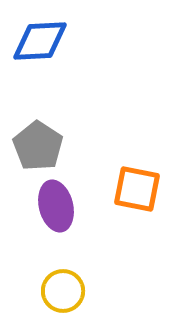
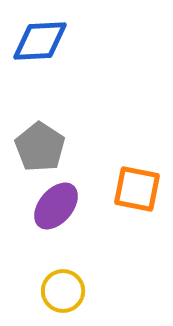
gray pentagon: moved 2 px right, 1 px down
purple ellipse: rotated 54 degrees clockwise
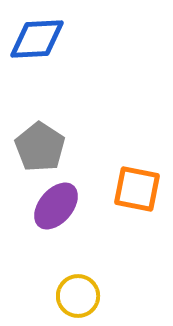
blue diamond: moved 3 px left, 2 px up
yellow circle: moved 15 px right, 5 px down
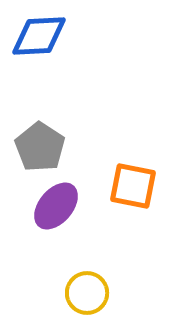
blue diamond: moved 2 px right, 3 px up
orange square: moved 4 px left, 3 px up
yellow circle: moved 9 px right, 3 px up
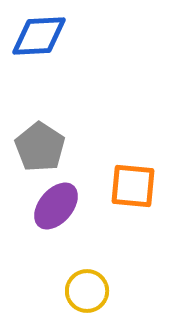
orange square: rotated 6 degrees counterclockwise
yellow circle: moved 2 px up
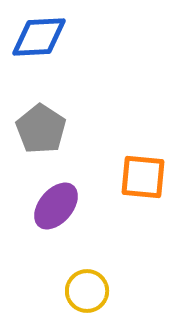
blue diamond: moved 1 px down
gray pentagon: moved 1 px right, 18 px up
orange square: moved 10 px right, 9 px up
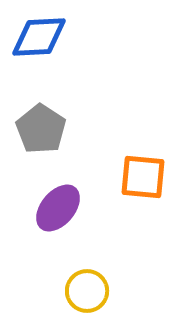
purple ellipse: moved 2 px right, 2 px down
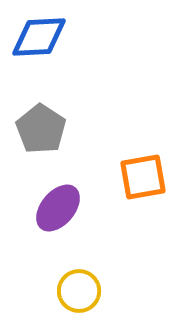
orange square: rotated 15 degrees counterclockwise
yellow circle: moved 8 px left
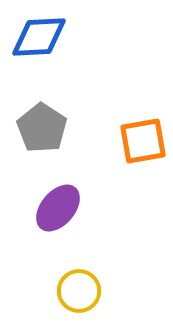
gray pentagon: moved 1 px right, 1 px up
orange square: moved 36 px up
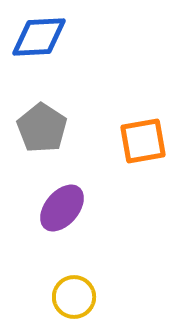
purple ellipse: moved 4 px right
yellow circle: moved 5 px left, 6 px down
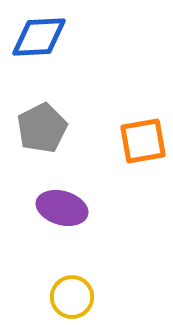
gray pentagon: rotated 12 degrees clockwise
purple ellipse: rotated 66 degrees clockwise
yellow circle: moved 2 px left
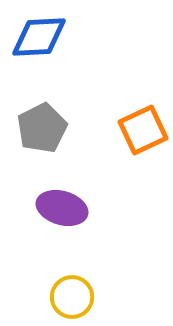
orange square: moved 11 px up; rotated 15 degrees counterclockwise
